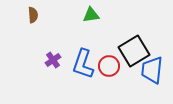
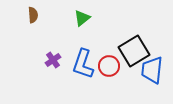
green triangle: moved 9 px left, 3 px down; rotated 30 degrees counterclockwise
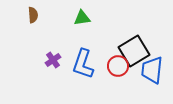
green triangle: rotated 30 degrees clockwise
red circle: moved 9 px right
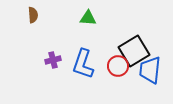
green triangle: moved 6 px right; rotated 12 degrees clockwise
purple cross: rotated 21 degrees clockwise
blue trapezoid: moved 2 px left
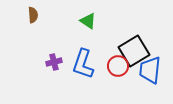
green triangle: moved 3 px down; rotated 30 degrees clockwise
purple cross: moved 1 px right, 2 px down
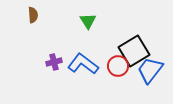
green triangle: rotated 24 degrees clockwise
blue L-shape: rotated 108 degrees clockwise
blue trapezoid: rotated 32 degrees clockwise
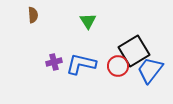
blue L-shape: moved 2 px left; rotated 24 degrees counterclockwise
